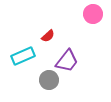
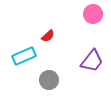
cyan rectangle: moved 1 px right
purple trapezoid: moved 25 px right
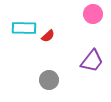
cyan rectangle: moved 28 px up; rotated 25 degrees clockwise
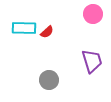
red semicircle: moved 1 px left, 4 px up
purple trapezoid: rotated 55 degrees counterclockwise
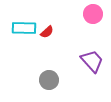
purple trapezoid: rotated 25 degrees counterclockwise
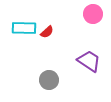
purple trapezoid: moved 3 px left; rotated 15 degrees counterclockwise
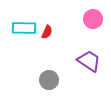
pink circle: moved 5 px down
red semicircle: rotated 24 degrees counterclockwise
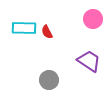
red semicircle: rotated 128 degrees clockwise
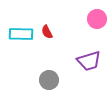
pink circle: moved 4 px right
cyan rectangle: moved 3 px left, 6 px down
purple trapezoid: rotated 130 degrees clockwise
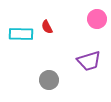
red semicircle: moved 5 px up
